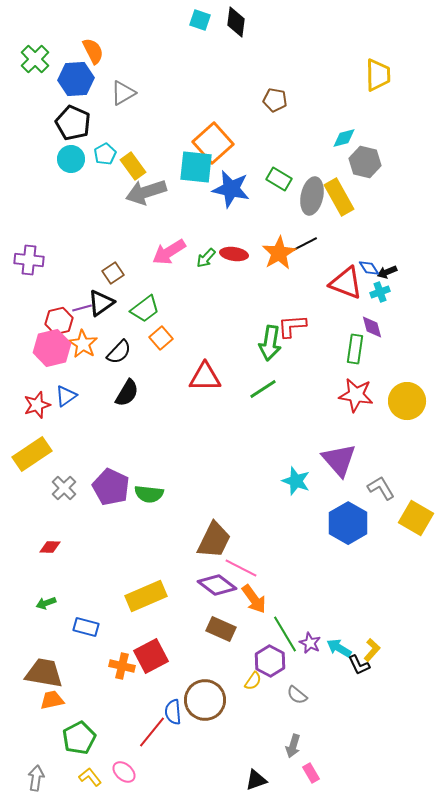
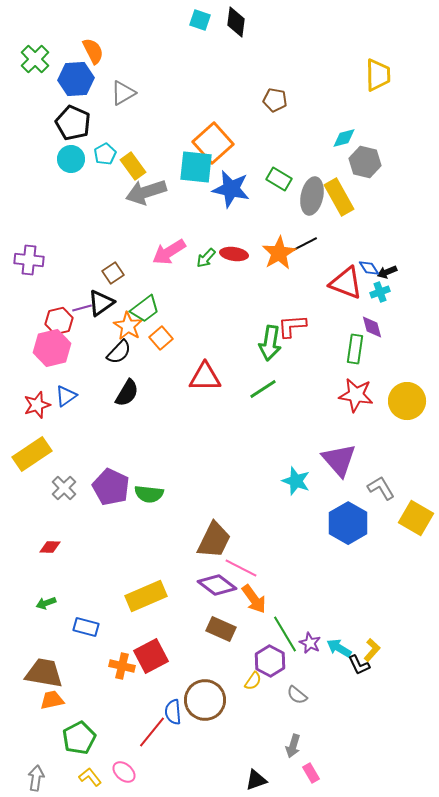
orange star at (83, 344): moved 45 px right, 18 px up
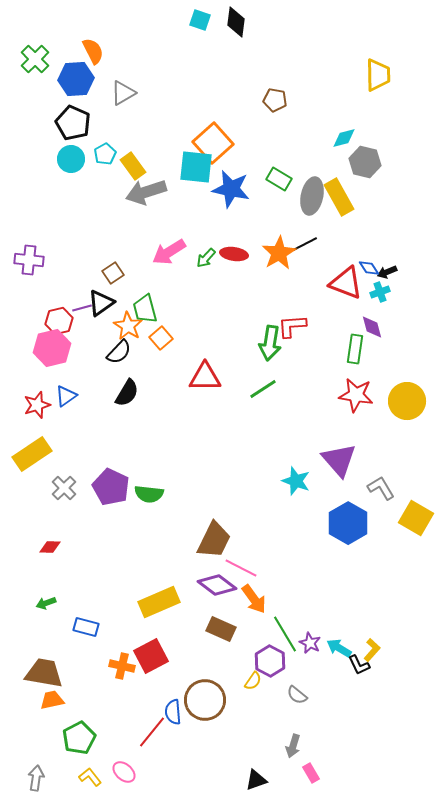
green trapezoid at (145, 309): rotated 112 degrees clockwise
yellow rectangle at (146, 596): moved 13 px right, 6 px down
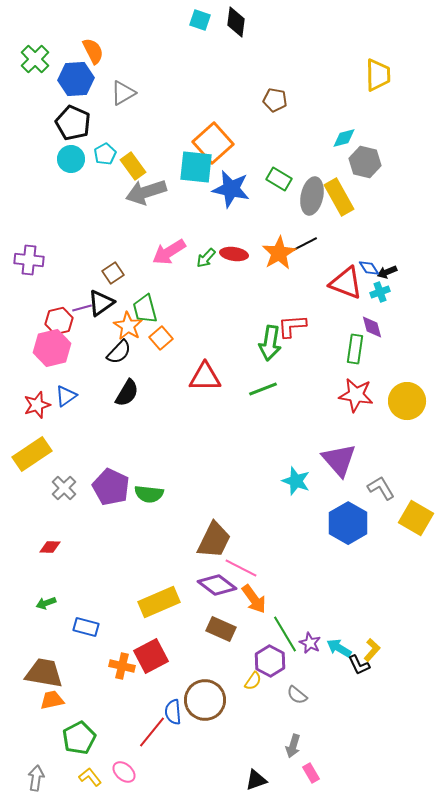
green line at (263, 389): rotated 12 degrees clockwise
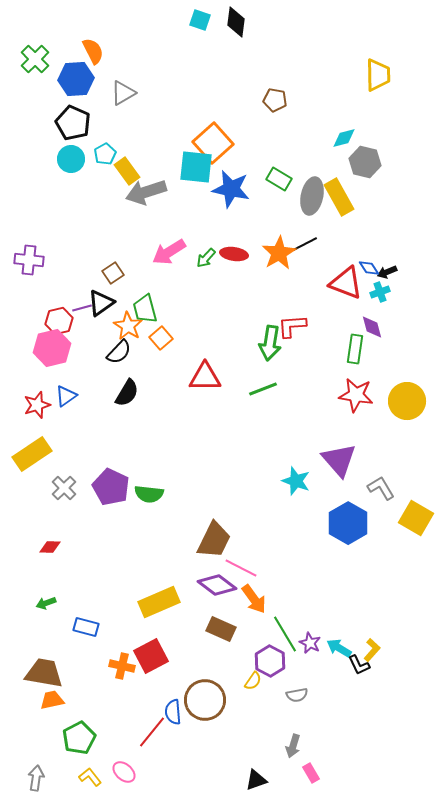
yellow rectangle at (133, 166): moved 6 px left, 5 px down
gray semicircle at (297, 695): rotated 50 degrees counterclockwise
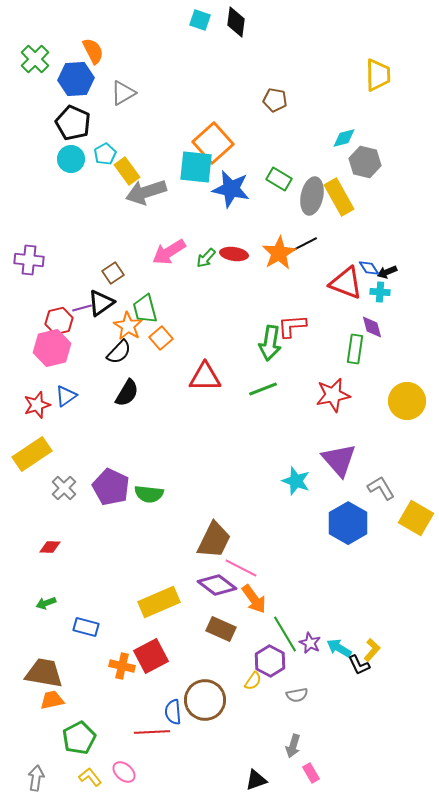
cyan cross at (380, 292): rotated 24 degrees clockwise
red star at (356, 395): moved 23 px left; rotated 20 degrees counterclockwise
red line at (152, 732): rotated 48 degrees clockwise
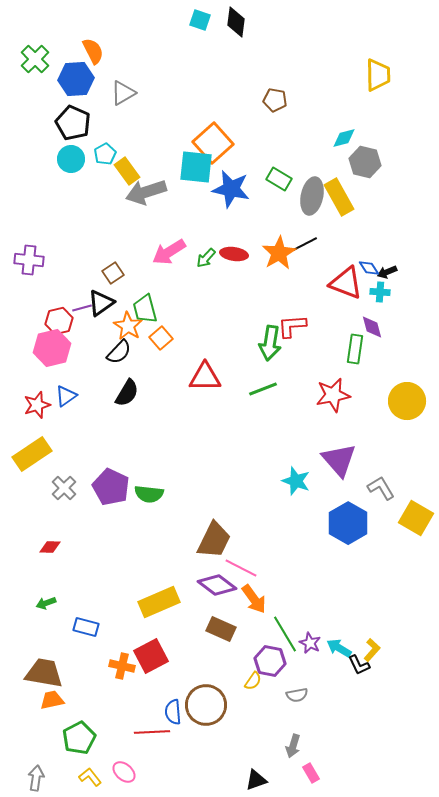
purple hexagon at (270, 661): rotated 16 degrees counterclockwise
brown circle at (205, 700): moved 1 px right, 5 px down
